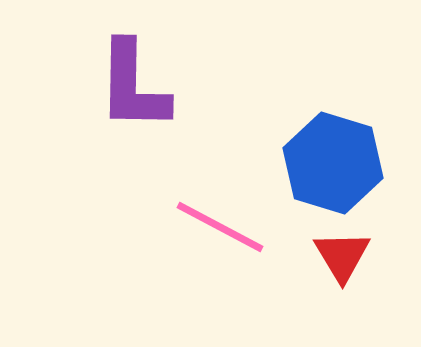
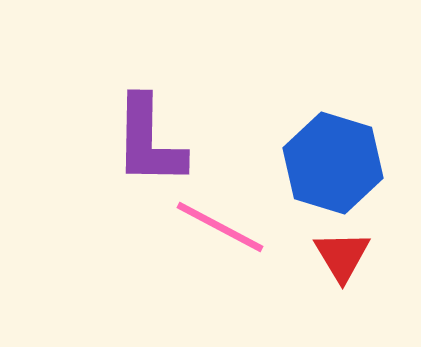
purple L-shape: moved 16 px right, 55 px down
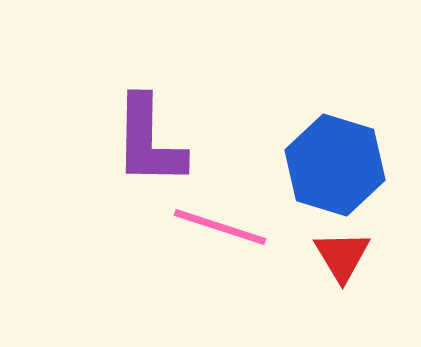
blue hexagon: moved 2 px right, 2 px down
pink line: rotated 10 degrees counterclockwise
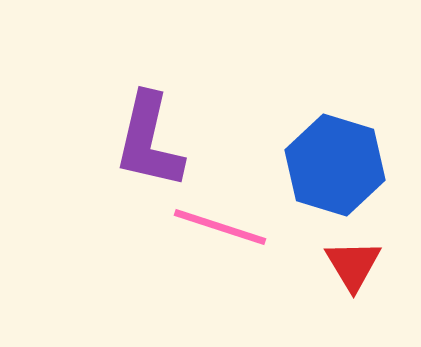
purple L-shape: rotated 12 degrees clockwise
red triangle: moved 11 px right, 9 px down
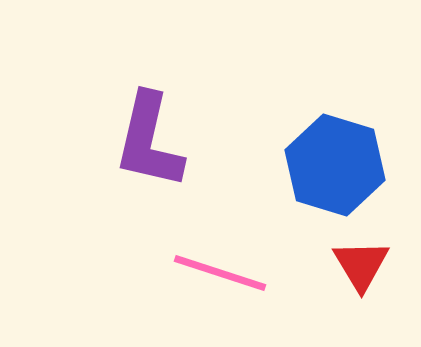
pink line: moved 46 px down
red triangle: moved 8 px right
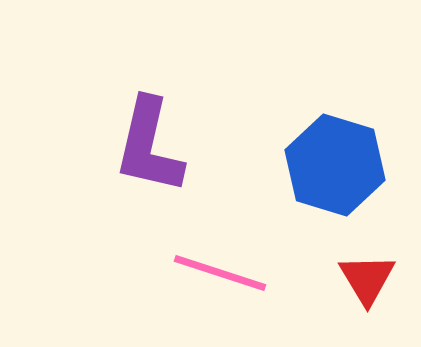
purple L-shape: moved 5 px down
red triangle: moved 6 px right, 14 px down
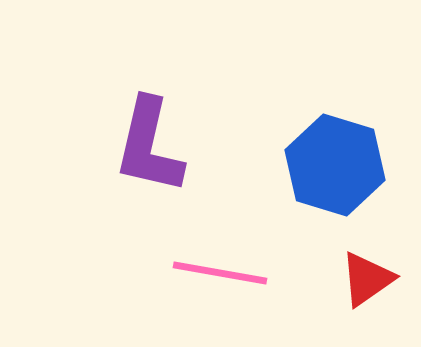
pink line: rotated 8 degrees counterclockwise
red triangle: rotated 26 degrees clockwise
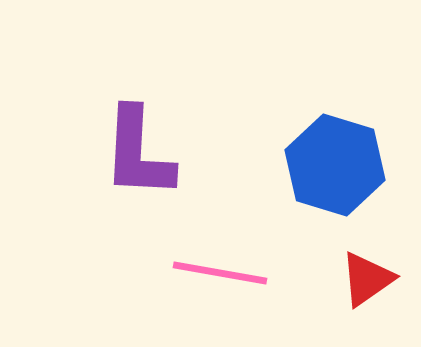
purple L-shape: moved 11 px left, 7 px down; rotated 10 degrees counterclockwise
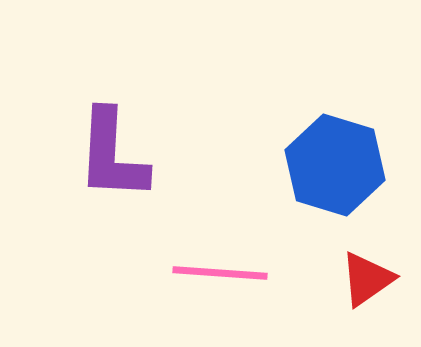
purple L-shape: moved 26 px left, 2 px down
pink line: rotated 6 degrees counterclockwise
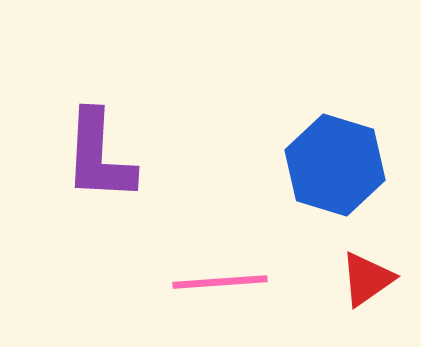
purple L-shape: moved 13 px left, 1 px down
pink line: moved 9 px down; rotated 8 degrees counterclockwise
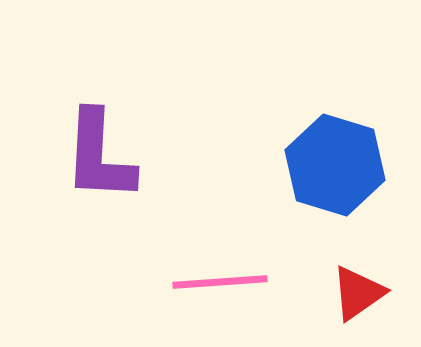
red triangle: moved 9 px left, 14 px down
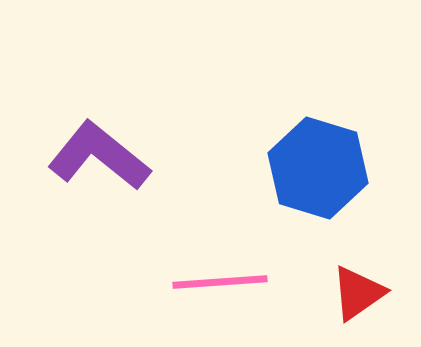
purple L-shape: rotated 126 degrees clockwise
blue hexagon: moved 17 px left, 3 px down
